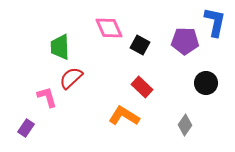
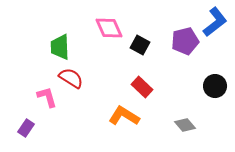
blue L-shape: rotated 40 degrees clockwise
purple pentagon: rotated 16 degrees counterclockwise
red semicircle: rotated 75 degrees clockwise
black circle: moved 9 px right, 3 px down
gray diamond: rotated 75 degrees counterclockwise
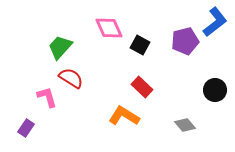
green trapezoid: rotated 44 degrees clockwise
black circle: moved 4 px down
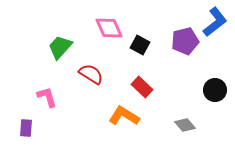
red semicircle: moved 20 px right, 4 px up
purple rectangle: rotated 30 degrees counterclockwise
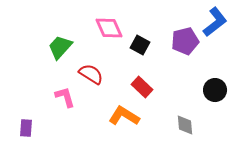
pink L-shape: moved 18 px right
gray diamond: rotated 35 degrees clockwise
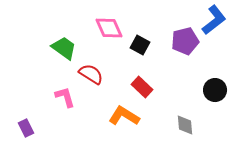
blue L-shape: moved 1 px left, 2 px up
green trapezoid: moved 4 px right, 1 px down; rotated 84 degrees clockwise
purple rectangle: rotated 30 degrees counterclockwise
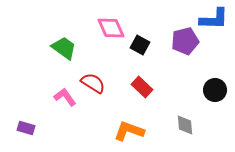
blue L-shape: moved 1 px up; rotated 40 degrees clockwise
pink diamond: moved 2 px right
red semicircle: moved 2 px right, 9 px down
pink L-shape: rotated 20 degrees counterclockwise
orange L-shape: moved 5 px right, 15 px down; rotated 12 degrees counterclockwise
purple rectangle: rotated 48 degrees counterclockwise
